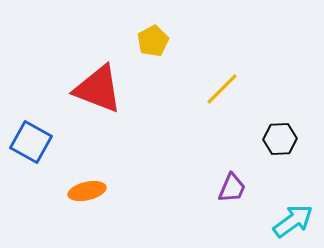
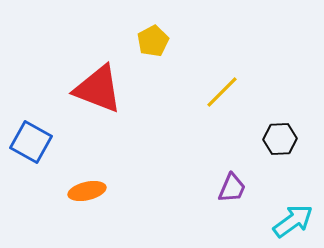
yellow line: moved 3 px down
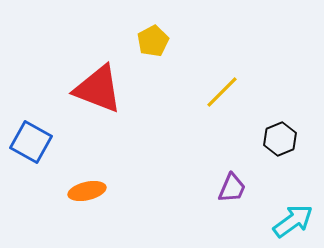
black hexagon: rotated 20 degrees counterclockwise
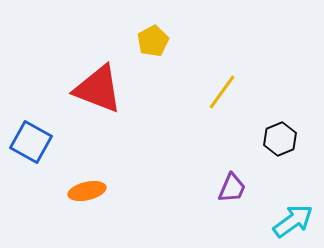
yellow line: rotated 9 degrees counterclockwise
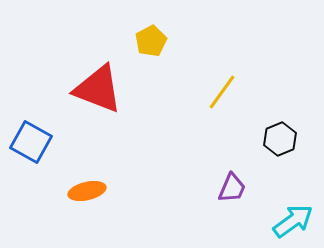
yellow pentagon: moved 2 px left
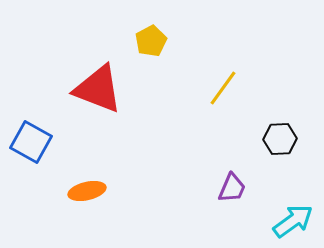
yellow line: moved 1 px right, 4 px up
black hexagon: rotated 20 degrees clockwise
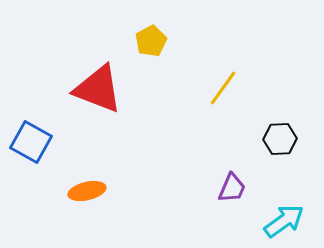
cyan arrow: moved 9 px left
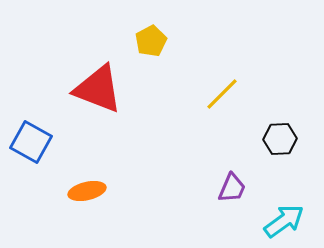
yellow line: moved 1 px left, 6 px down; rotated 9 degrees clockwise
